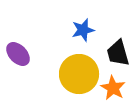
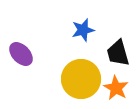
purple ellipse: moved 3 px right
yellow circle: moved 2 px right, 5 px down
orange star: moved 3 px right
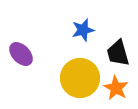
yellow circle: moved 1 px left, 1 px up
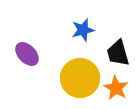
purple ellipse: moved 6 px right
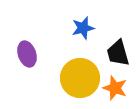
blue star: moved 2 px up
purple ellipse: rotated 25 degrees clockwise
orange star: moved 1 px left; rotated 10 degrees counterclockwise
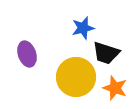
black trapezoid: moved 12 px left; rotated 56 degrees counterclockwise
yellow circle: moved 4 px left, 1 px up
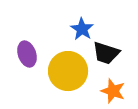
blue star: moved 1 px left, 1 px down; rotated 25 degrees counterclockwise
yellow circle: moved 8 px left, 6 px up
orange star: moved 2 px left, 3 px down
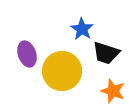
yellow circle: moved 6 px left
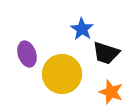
yellow circle: moved 3 px down
orange star: moved 2 px left, 1 px down
